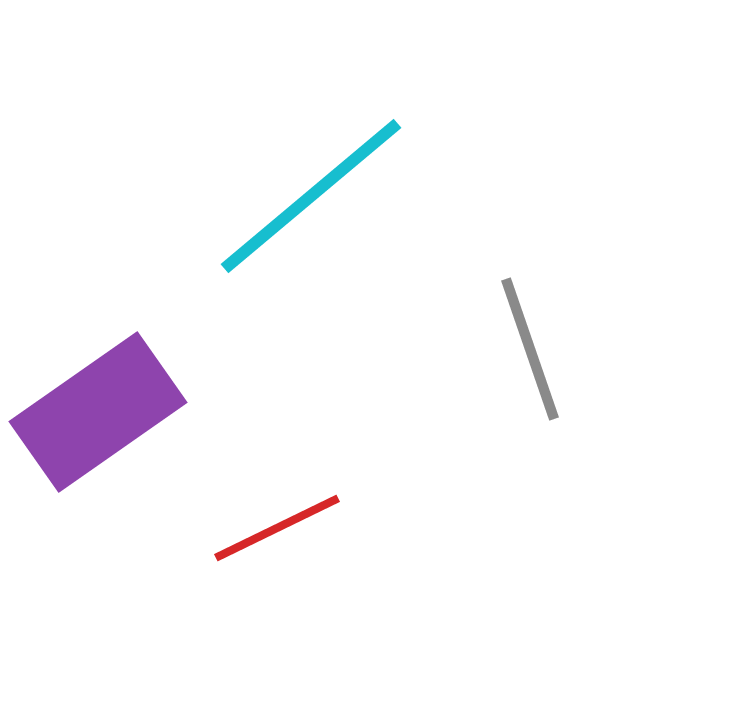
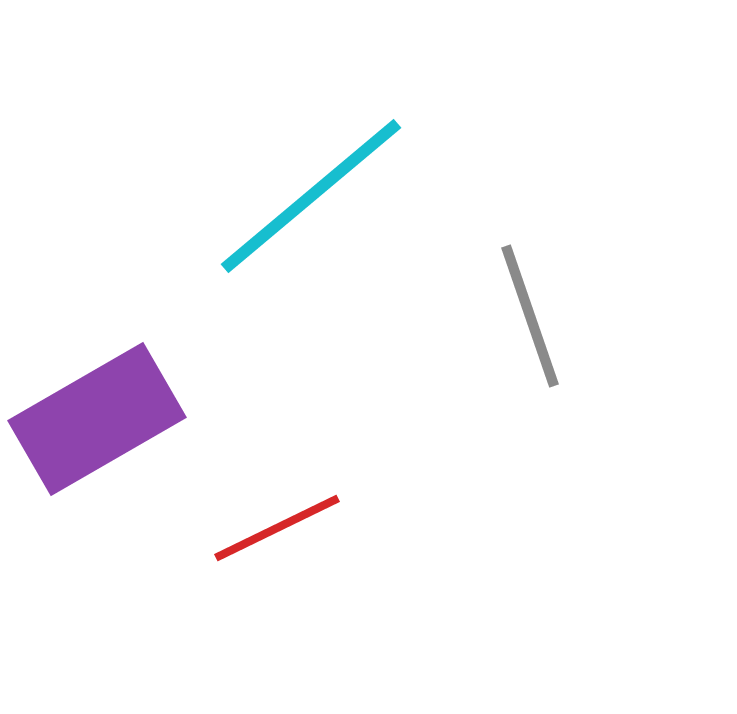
gray line: moved 33 px up
purple rectangle: moved 1 px left, 7 px down; rotated 5 degrees clockwise
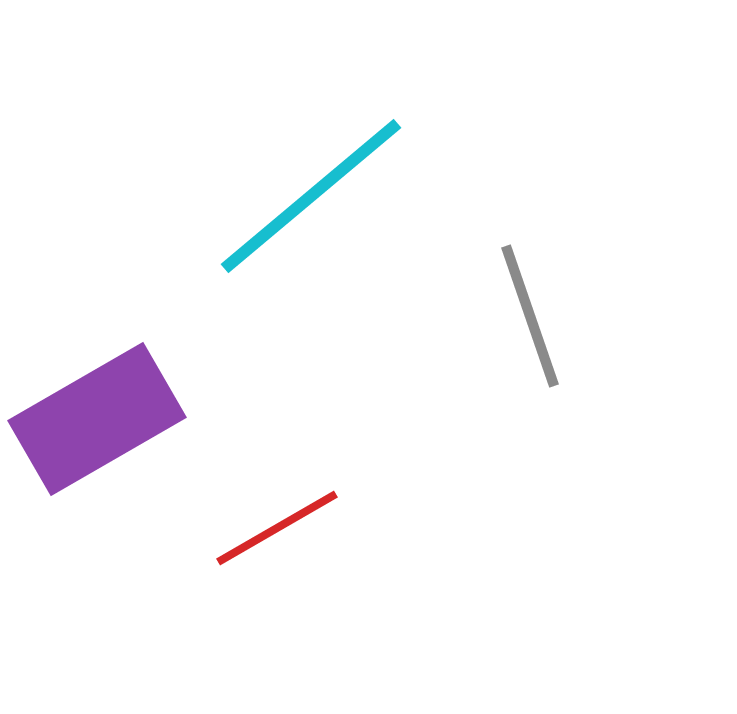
red line: rotated 4 degrees counterclockwise
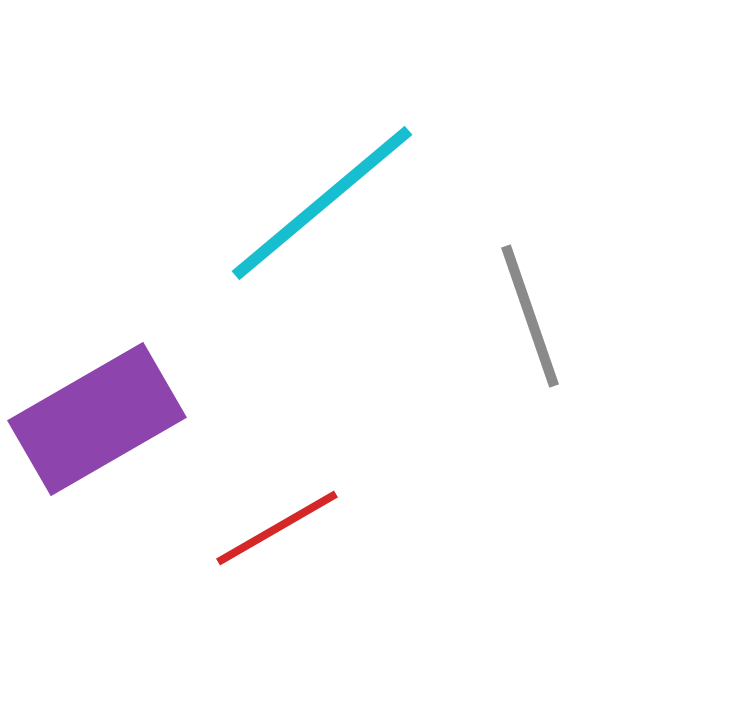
cyan line: moved 11 px right, 7 px down
